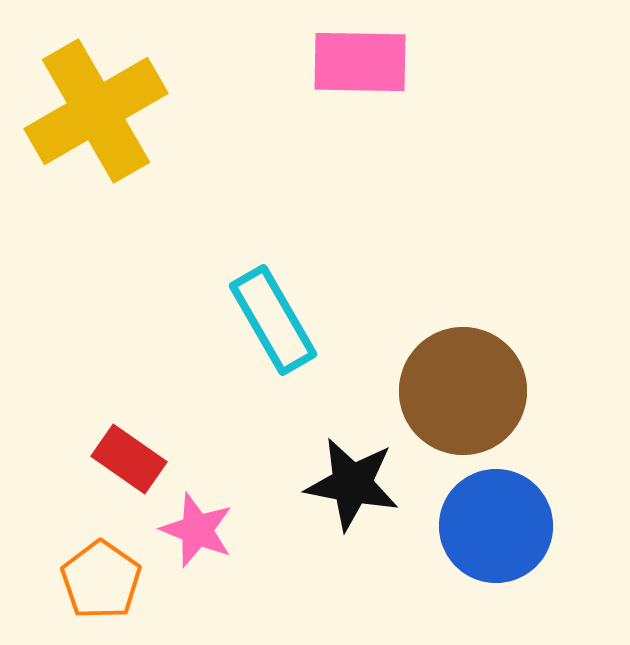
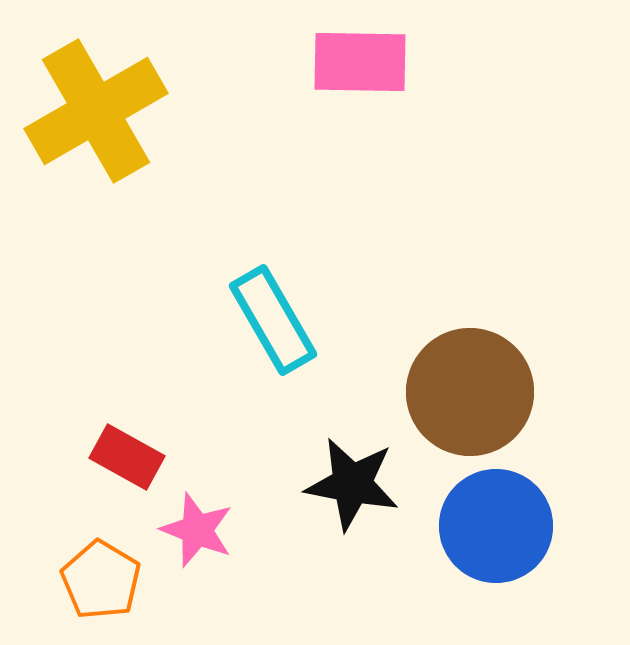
brown circle: moved 7 px right, 1 px down
red rectangle: moved 2 px left, 2 px up; rotated 6 degrees counterclockwise
orange pentagon: rotated 4 degrees counterclockwise
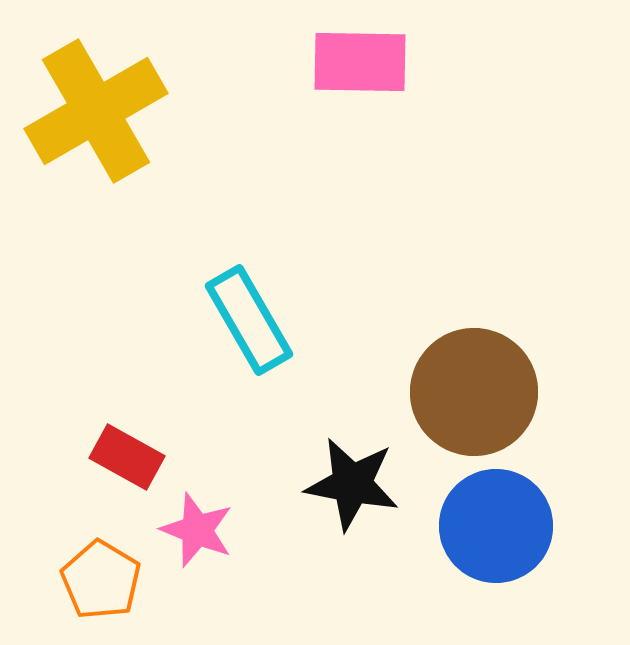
cyan rectangle: moved 24 px left
brown circle: moved 4 px right
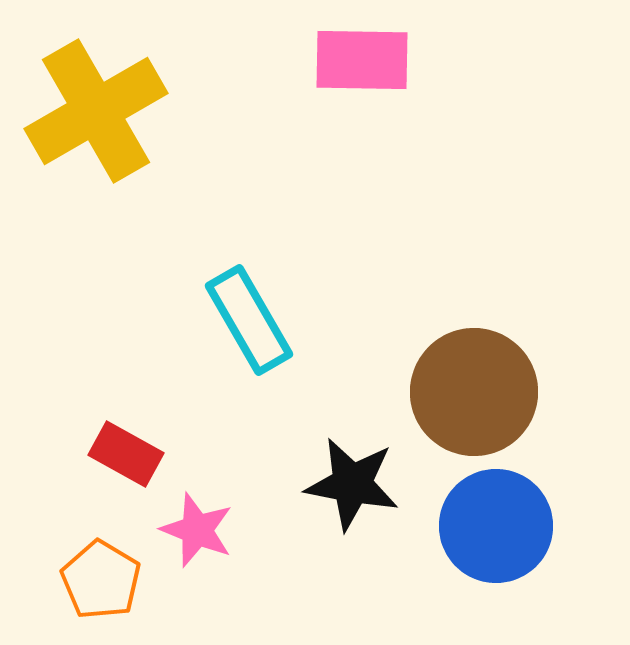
pink rectangle: moved 2 px right, 2 px up
red rectangle: moved 1 px left, 3 px up
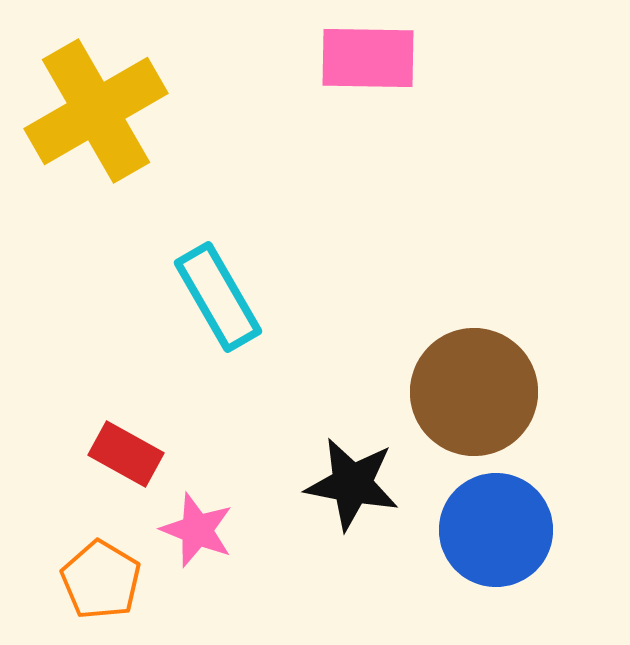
pink rectangle: moved 6 px right, 2 px up
cyan rectangle: moved 31 px left, 23 px up
blue circle: moved 4 px down
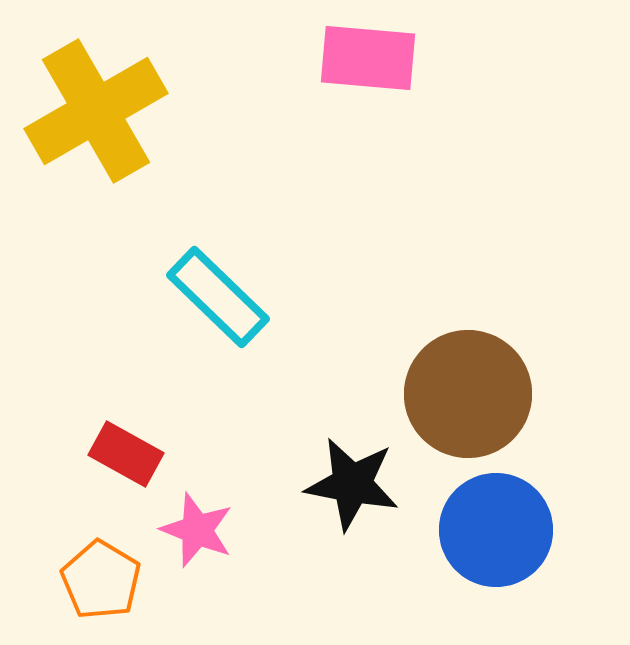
pink rectangle: rotated 4 degrees clockwise
cyan rectangle: rotated 16 degrees counterclockwise
brown circle: moved 6 px left, 2 px down
